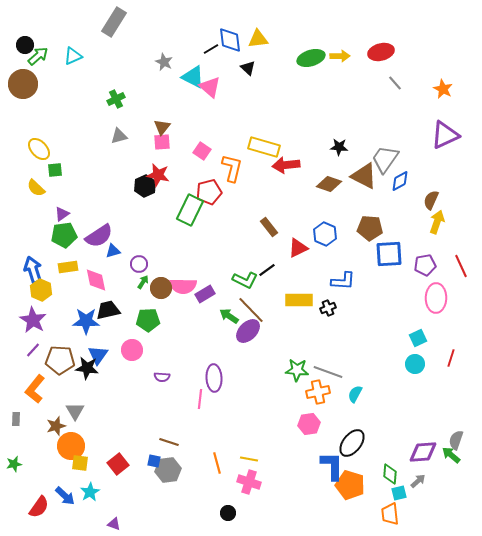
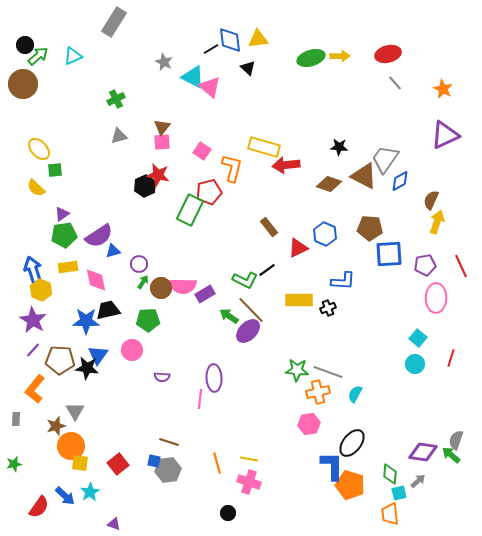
red ellipse at (381, 52): moved 7 px right, 2 px down
cyan square at (418, 338): rotated 24 degrees counterclockwise
purple diamond at (423, 452): rotated 12 degrees clockwise
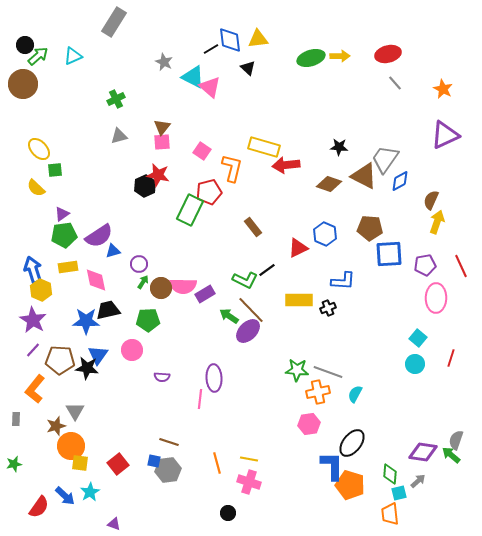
brown rectangle at (269, 227): moved 16 px left
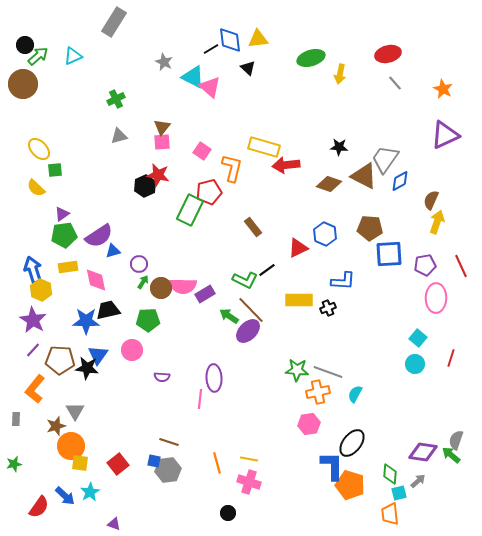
yellow arrow at (340, 56): moved 18 px down; rotated 102 degrees clockwise
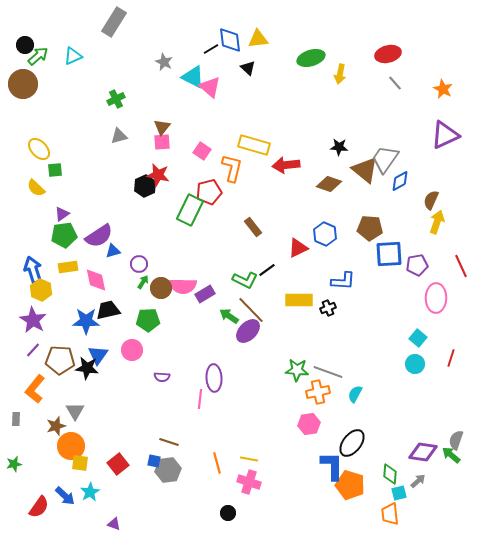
yellow rectangle at (264, 147): moved 10 px left, 2 px up
brown triangle at (364, 176): moved 1 px right, 6 px up; rotated 12 degrees clockwise
purple pentagon at (425, 265): moved 8 px left
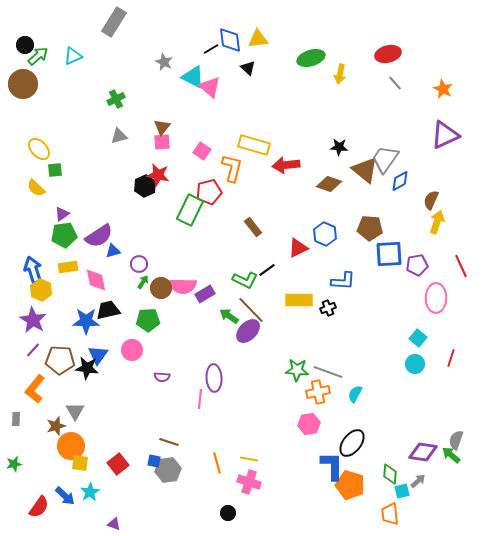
cyan square at (399, 493): moved 3 px right, 2 px up
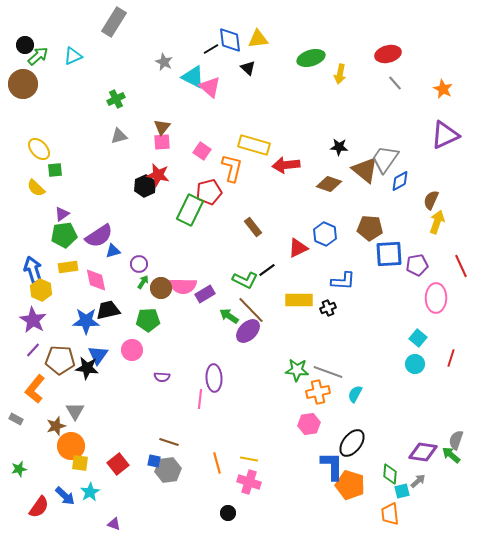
gray rectangle at (16, 419): rotated 64 degrees counterclockwise
green star at (14, 464): moved 5 px right, 5 px down
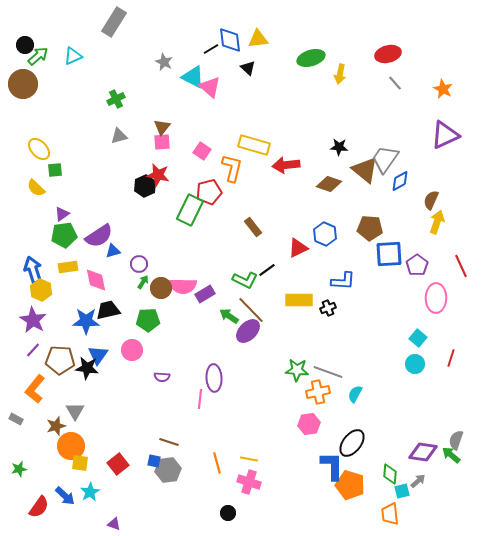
purple pentagon at (417, 265): rotated 25 degrees counterclockwise
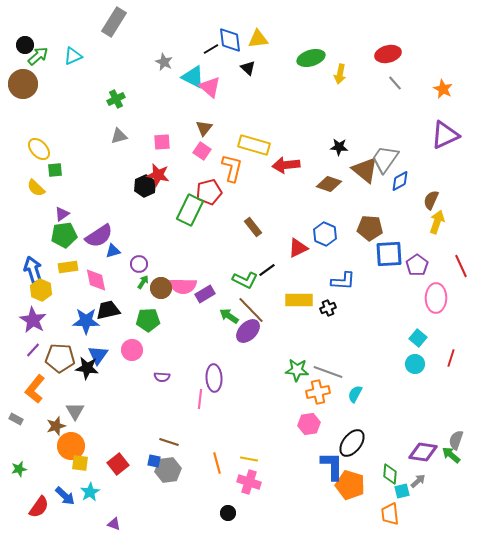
brown triangle at (162, 127): moved 42 px right, 1 px down
brown pentagon at (60, 360): moved 2 px up
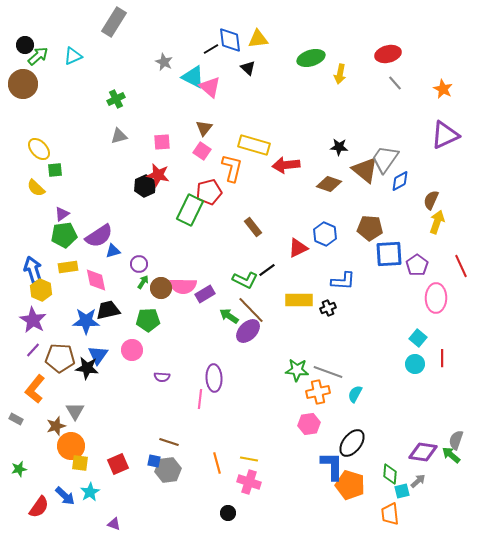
red line at (451, 358): moved 9 px left; rotated 18 degrees counterclockwise
red square at (118, 464): rotated 15 degrees clockwise
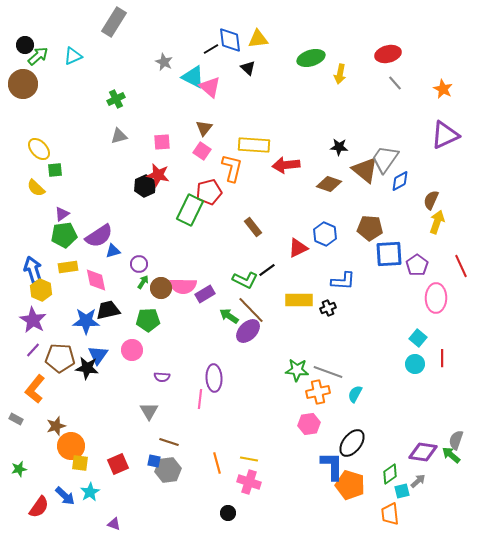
yellow rectangle at (254, 145): rotated 12 degrees counterclockwise
gray triangle at (75, 411): moved 74 px right
green diamond at (390, 474): rotated 50 degrees clockwise
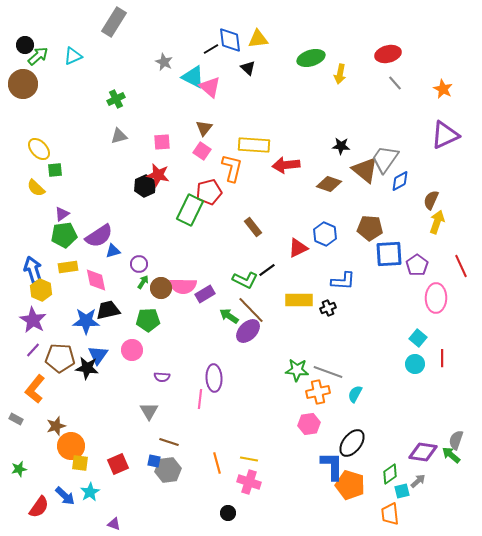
black star at (339, 147): moved 2 px right, 1 px up
